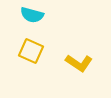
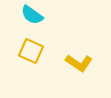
cyan semicircle: rotated 20 degrees clockwise
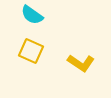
yellow L-shape: moved 2 px right
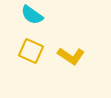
yellow L-shape: moved 10 px left, 7 px up
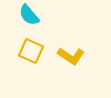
cyan semicircle: moved 3 px left; rotated 15 degrees clockwise
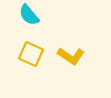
yellow square: moved 3 px down
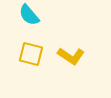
yellow square: rotated 10 degrees counterclockwise
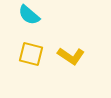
cyan semicircle: rotated 10 degrees counterclockwise
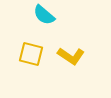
cyan semicircle: moved 15 px right
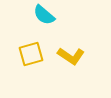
yellow square: rotated 30 degrees counterclockwise
